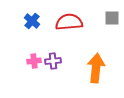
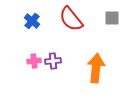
red semicircle: moved 2 px right, 3 px up; rotated 124 degrees counterclockwise
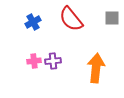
blue cross: moved 1 px right, 1 px down; rotated 21 degrees clockwise
